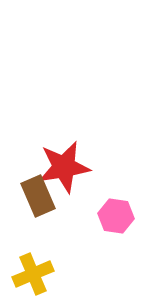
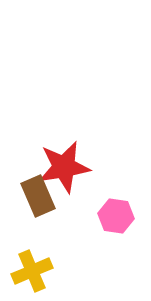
yellow cross: moved 1 px left, 3 px up
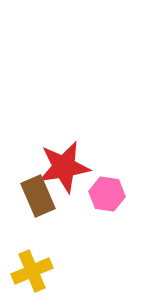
pink hexagon: moved 9 px left, 22 px up
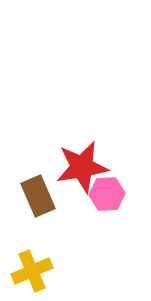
red star: moved 18 px right
pink hexagon: rotated 12 degrees counterclockwise
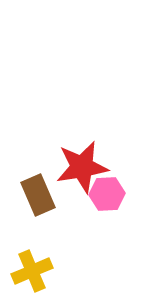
brown rectangle: moved 1 px up
